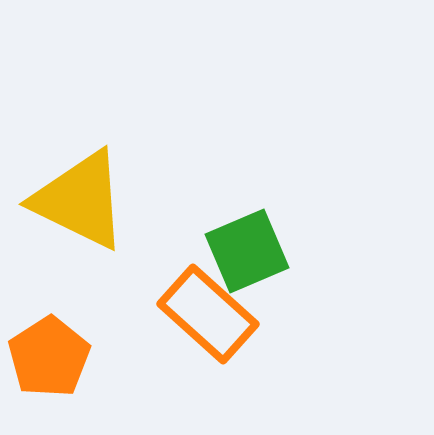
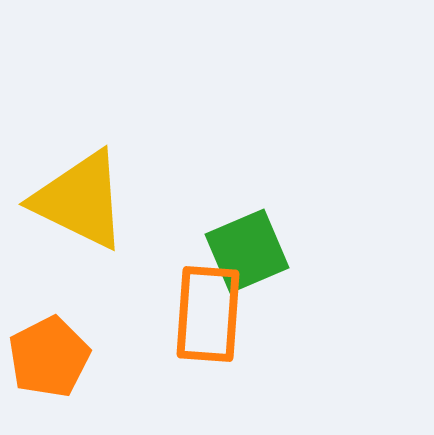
orange rectangle: rotated 52 degrees clockwise
orange pentagon: rotated 6 degrees clockwise
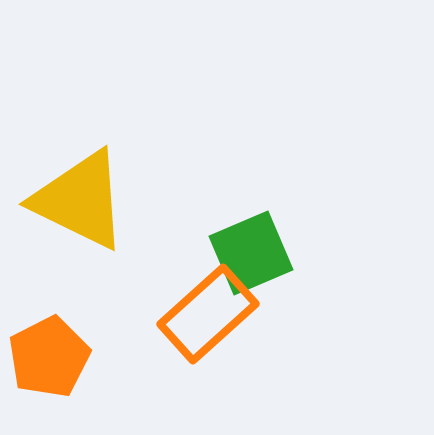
green square: moved 4 px right, 2 px down
orange rectangle: rotated 44 degrees clockwise
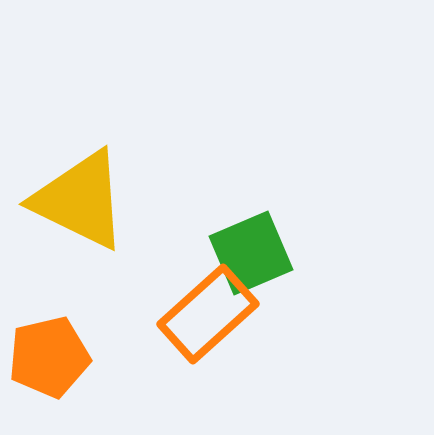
orange pentagon: rotated 14 degrees clockwise
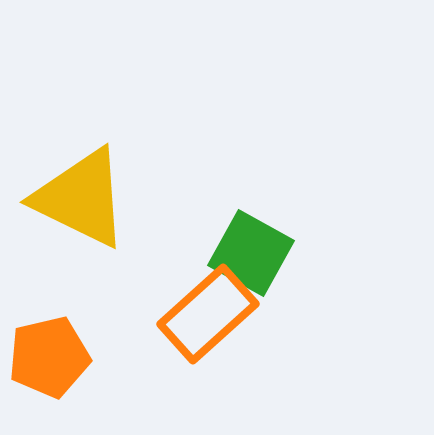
yellow triangle: moved 1 px right, 2 px up
green square: rotated 38 degrees counterclockwise
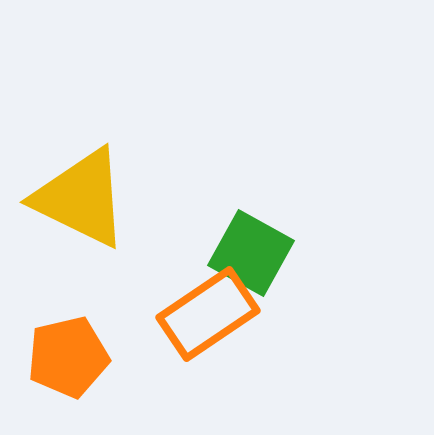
orange rectangle: rotated 8 degrees clockwise
orange pentagon: moved 19 px right
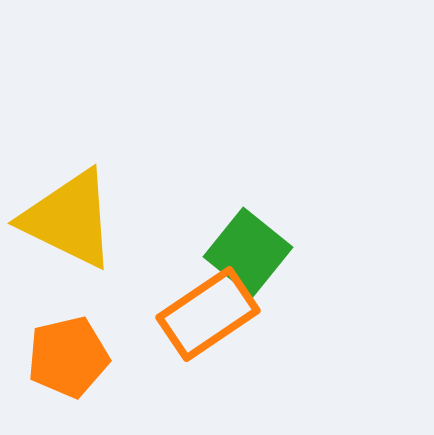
yellow triangle: moved 12 px left, 21 px down
green square: moved 3 px left, 1 px up; rotated 10 degrees clockwise
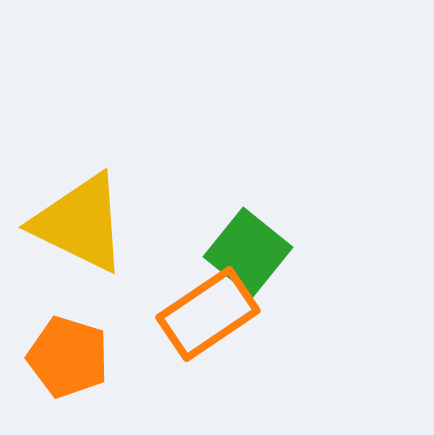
yellow triangle: moved 11 px right, 4 px down
orange pentagon: rotated 30 degrees clockwise
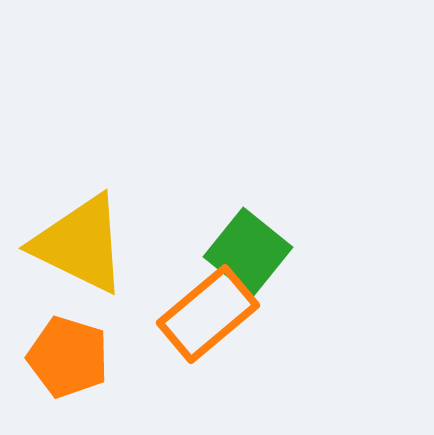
yellow triangle: moved 21 px down
orange rectangle: rotated 6 degrees counterclockwise
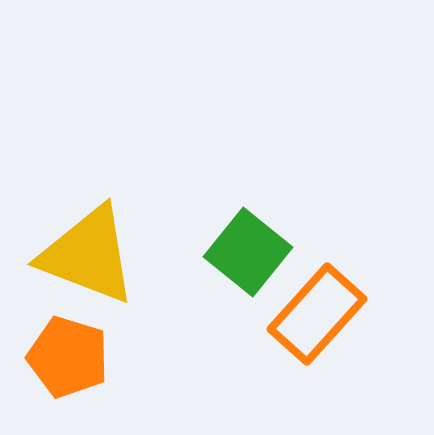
yellow triangle: moved 8 px right, 11 px down; rotated 5 degrees counterclockwise
orange rectangle: moved 109 px right; rotated 8 degrees counterclockwise
